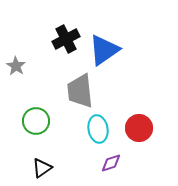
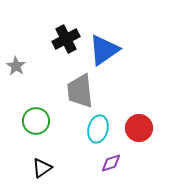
cyan ellipse: rotated 24 degrees clockwise
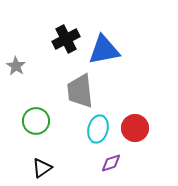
blue triangle: rotated 24 degrees clockwise
red circle: moved 4 px left
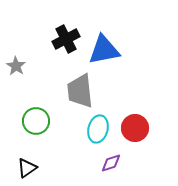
black triangle: moved 15 px left
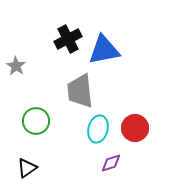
black cross: moved 2 px right
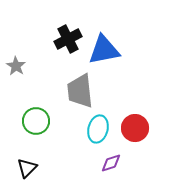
black triangle: rotated 10 degrees counterclockwise
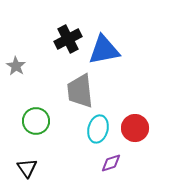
black triangle: rotated 20 degrees counterclockwise
